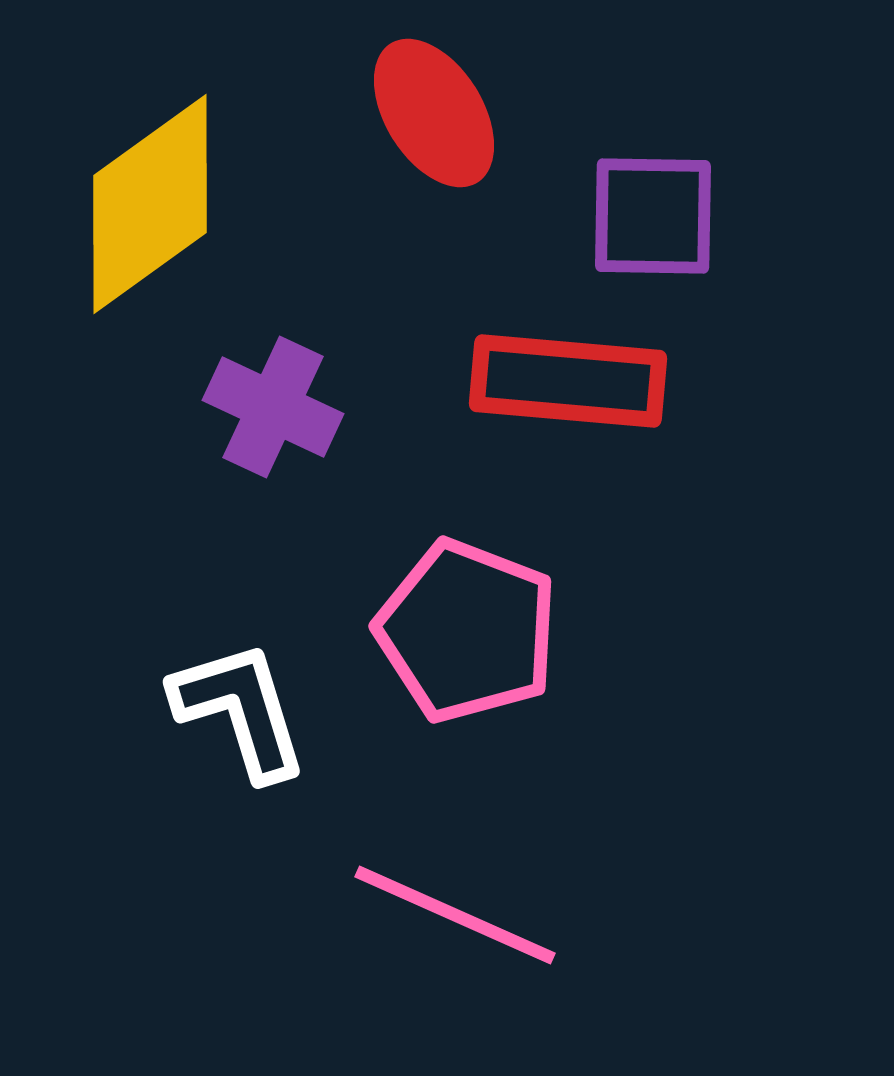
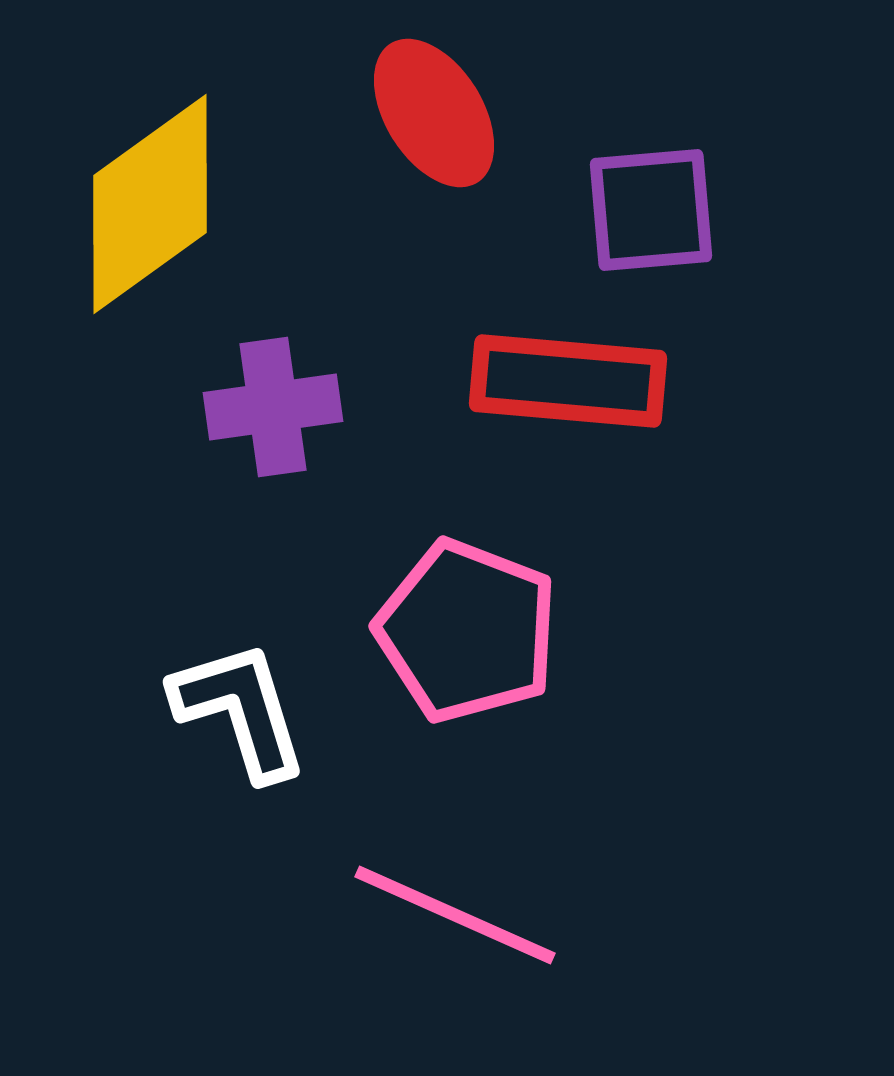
purple square: moved 2 px left, 6 px up; rotated 6 degrees counterclockwise
purple cross: rotated 33 degrees counterclockwise
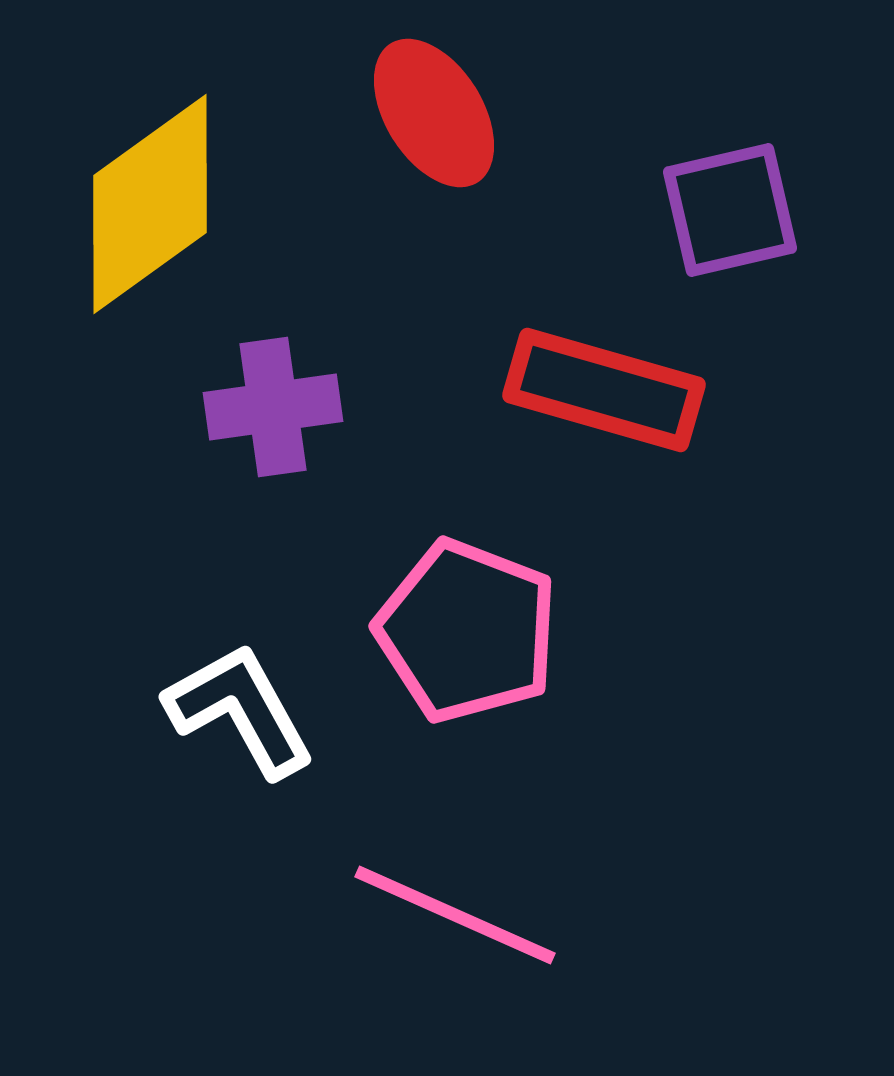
purple square: moved 79 px right; rotated 8 degrees counterclockwise
red rectangle: moved 36 px right, 9 px down; rotated 11 degrees clockwise
white L-shape: rotated 12 degrees counterclockwise
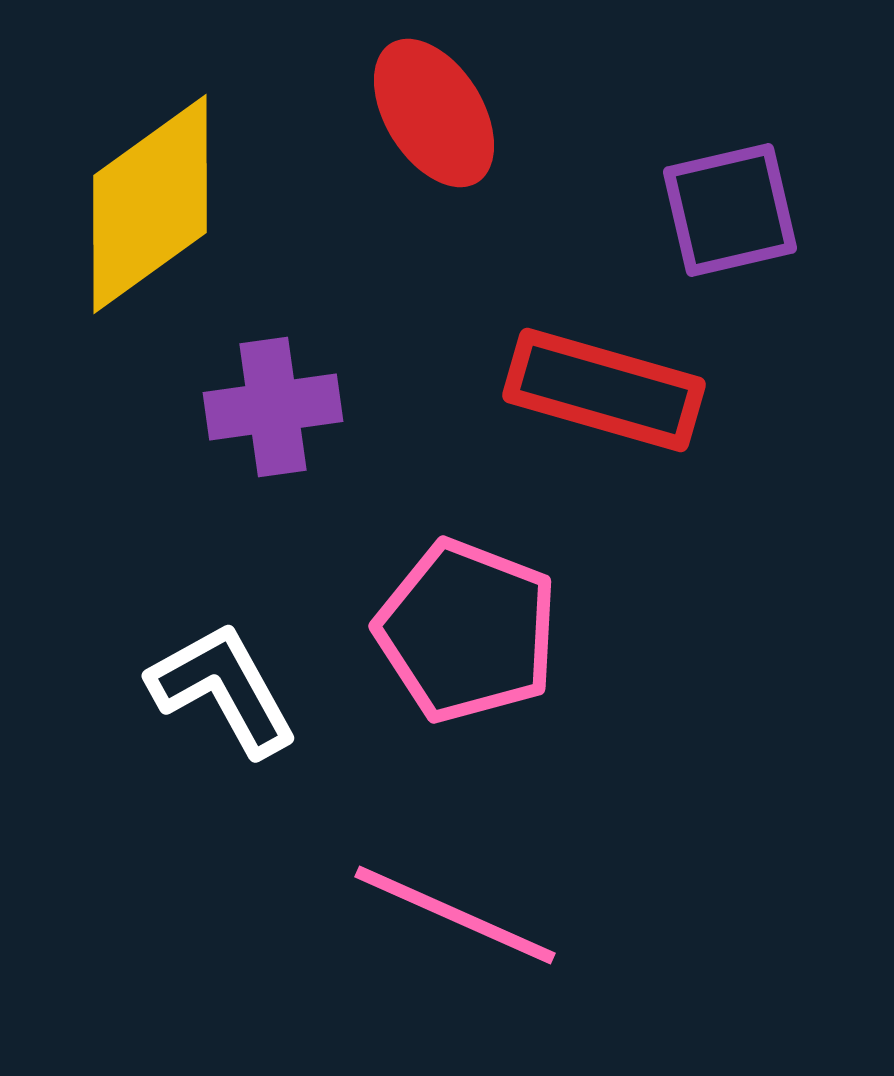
white L-shape: moved 17 px left, 21 px up
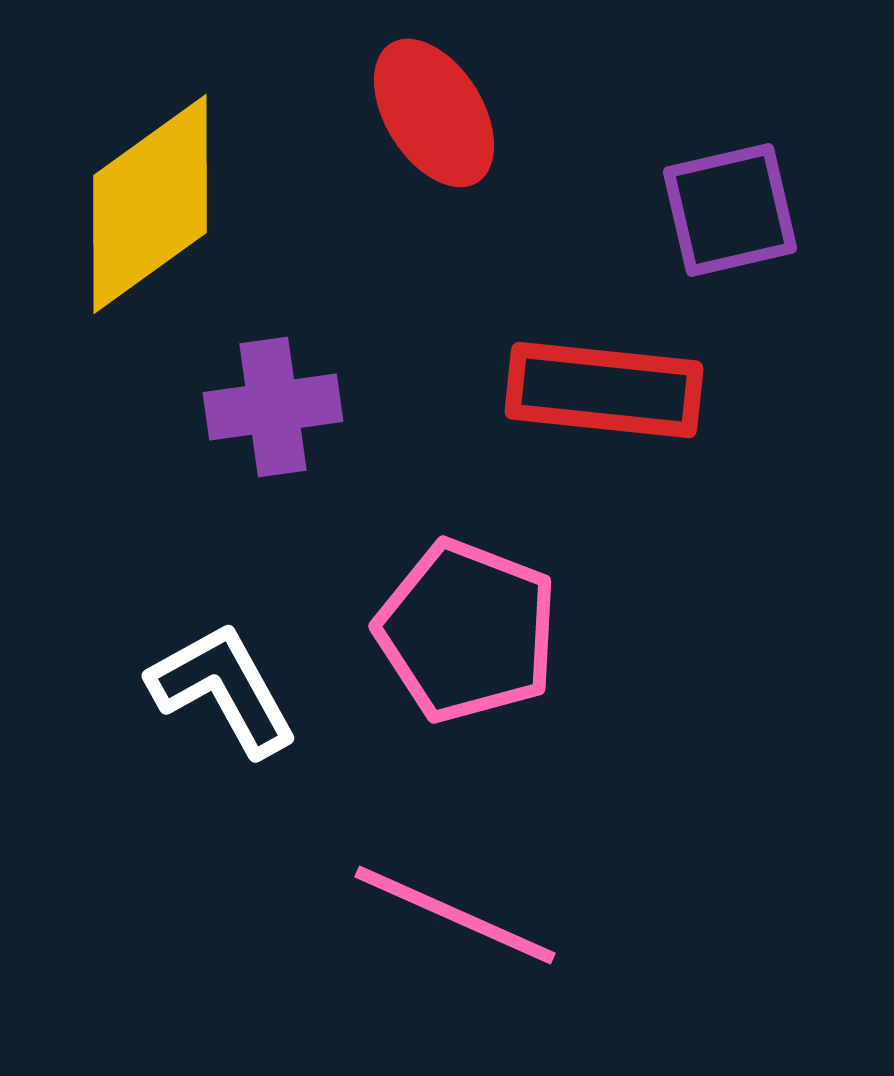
red rectangle: rotated 10 degrees counterclockwise
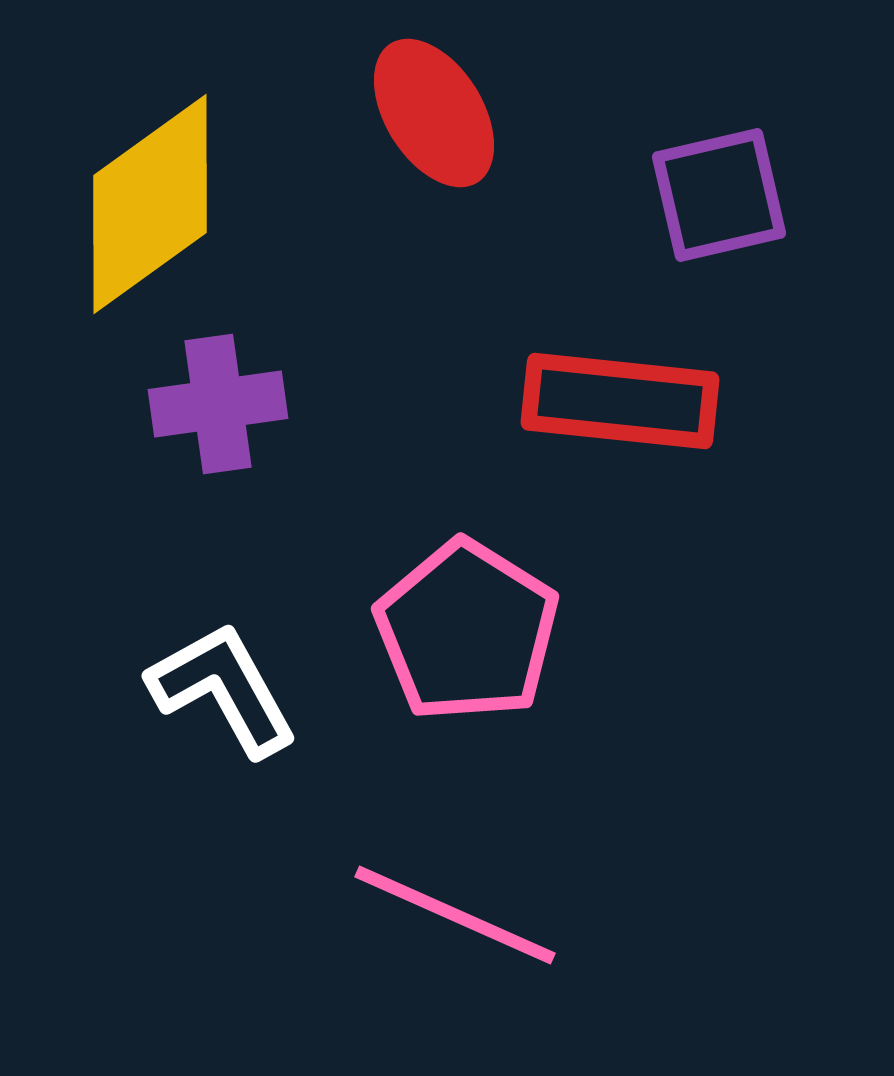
purple square: moved 11 px left, 15 px up
red rectangle: moved 16 px right, 11 px down
purple cross: moved 55 px left, 3 px up
pink pentagon: rotated 11 degrees clockwise
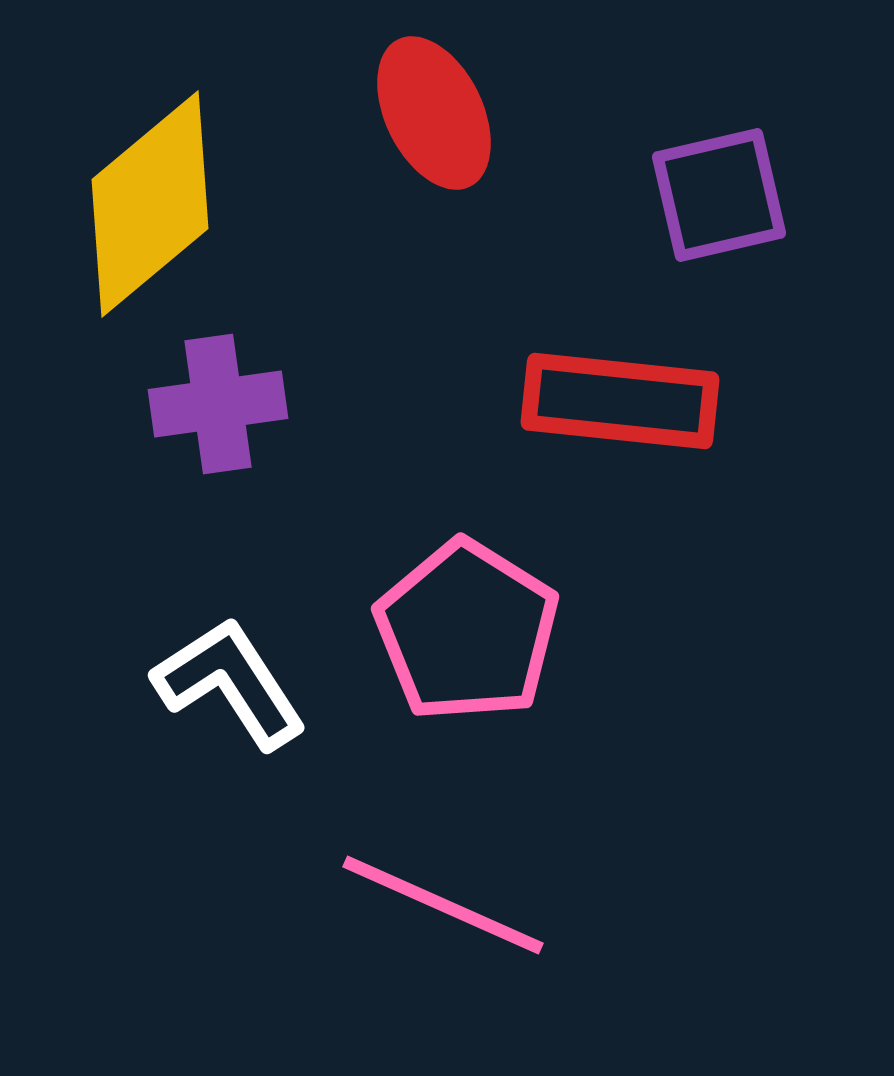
red ellipse: rotated 6 degrees clockwise
yellow diamond: rotated 4 degrees counterclockwise
white L-shape: moved 7 px right, 6 px up; rotated 4 degrees counterclockwise
pink line: moved 12 px left, 10 px up
